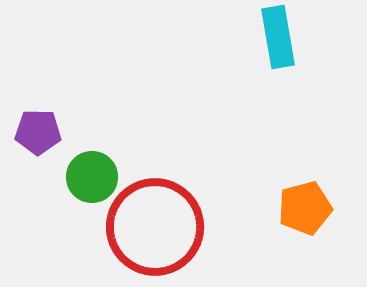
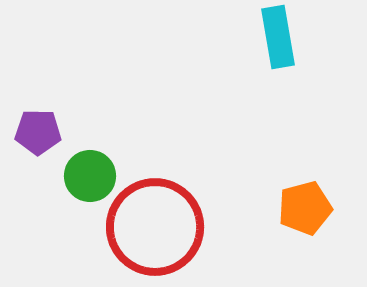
green circle: moved 2 px left, 1 px up
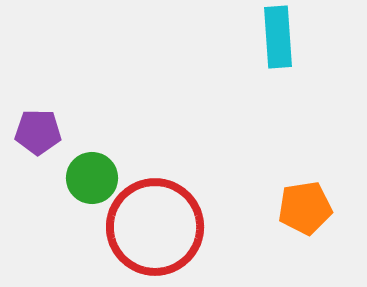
cyan rectangle: rotated 6 degrees clockwise
green circle: moved 2 px right, 2 px down
orange pentagon: rotated 6 degrees clockwise
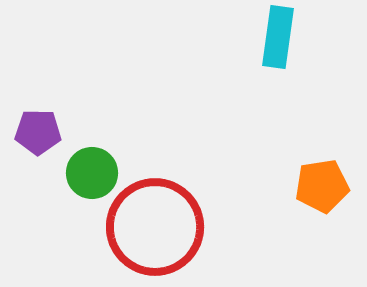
cyan rectangle: rotated 12 degrees clockwise
green circle: moved 5 px up
orange pentagon: moved 17 px right, 22 px up
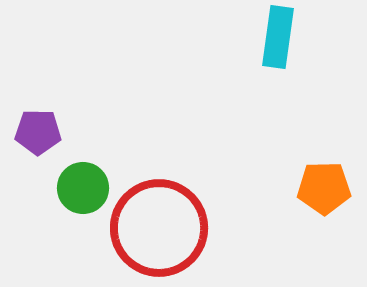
green circle: moved 9 px left, 15 px down
orange pentagon: moved 2 px right, 2 px down; rotated 8 degrees clockwise
red circle: moved 4 px right, 1 px down
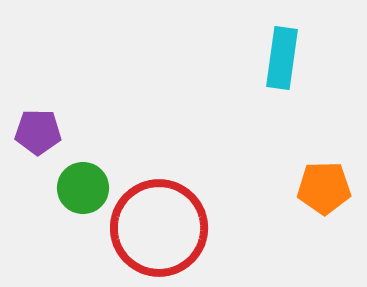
cyan rectangle: moved 4 px right, 21 px down
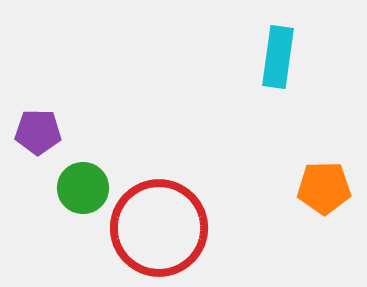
cyan rectangle: moved 4 px left, 1 px up
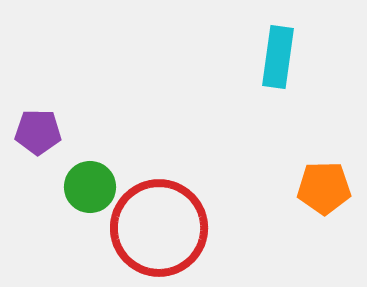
green circle: moved 7 px right, 1 px up
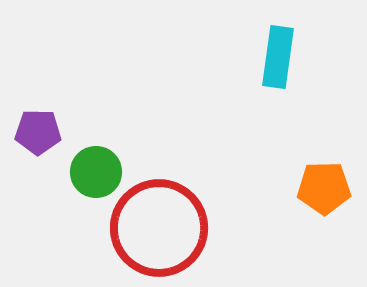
green circle: moved 6 px right, 15 px up
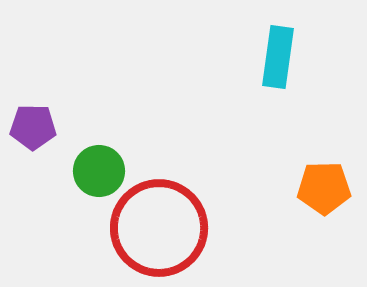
purple pentagon: moved 5 px left, 5 px up
green circle: moved 3 px right, 1 px up
